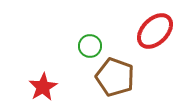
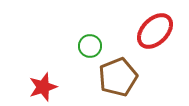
brown pentagon: moved 3 px right; rotated 30 degrees clockwise
red star: rotated 12 degrees clockwise
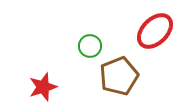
brown pentagon: moved 1 px right, 1 px up
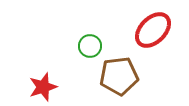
red ellipse: moved 2 px left, 1 px up
brown pentagon: rotated 15 degrees clockwise
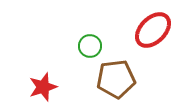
brown pentagon: moved 3 px left, 3 px down
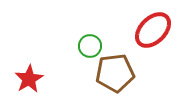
brown pentagon: moved 1 px left, 6 px up
red star: moved 14 px left, 8 px up; rotated 12 degrees counterclockwise
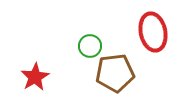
red ellipse: moved 2 px down; rotated 57 degrees counterclockwise
red star: moved 6 px right, 2 px up
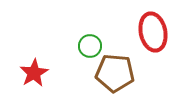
brown pentagon: rotated 12 degrees clockwise
red star: moved 1 px left, 4 px up
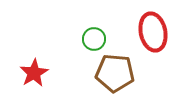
green circle: moved 4 px right, 7 px up
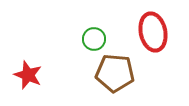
red star: moved 6 px left, 2 px down; rotated 20 degrees counterclockwise
